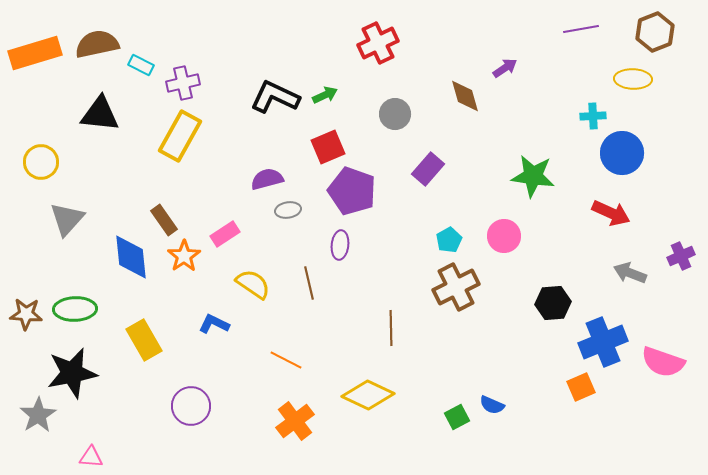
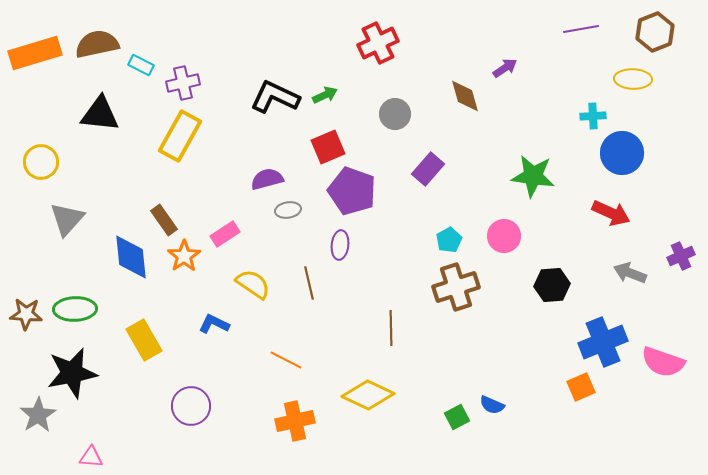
brown cross at (456, 287): rotated 9 degrees clockwise
black hexagon at (553, 303): moved 1 px left, 18 px up
orange cross at (295, 421): rotated 24 degrees clockwise
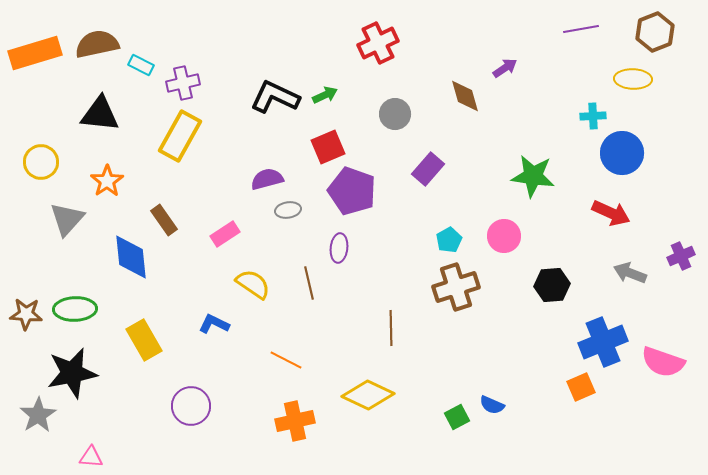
purple ellipse at (340, 245): moved 1 px left, 3 px down
orange star at (184, 256): moved 77 px left, 75 px up
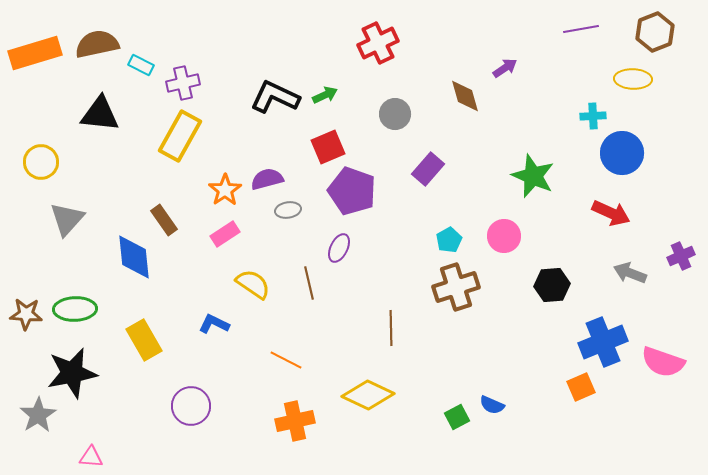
green star at (533, 176): rotated 15 degrees clockwise
orange star at (107, 181): moved 118 px right, 9 px down
purple ellipse at (339, 248): rotated 20 degrees clockwise
blue diamond at (131, 257): moved 3 px right
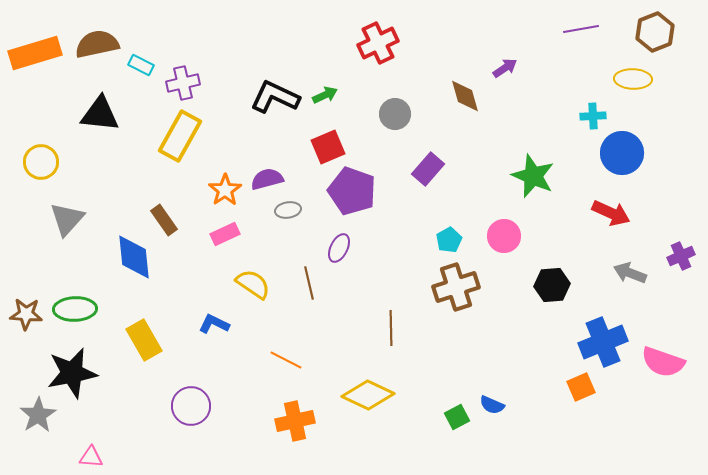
pink rectangle at (225, 234): rotated 8 degrees clockwise
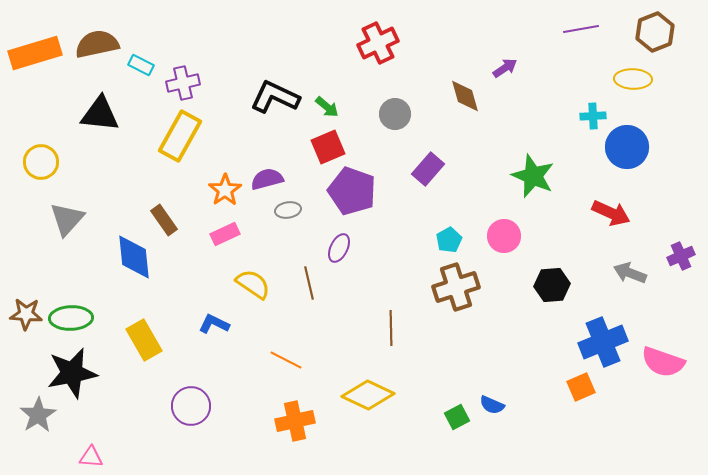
green arrow at (325, 95): moved 2 px right, 12 px down; rotated 65 degrees clockwise
blue circle at (622, 153): moved 5 px right, 6 px up
green ellipse at (75, 309): moved 4 px left, 9 px down
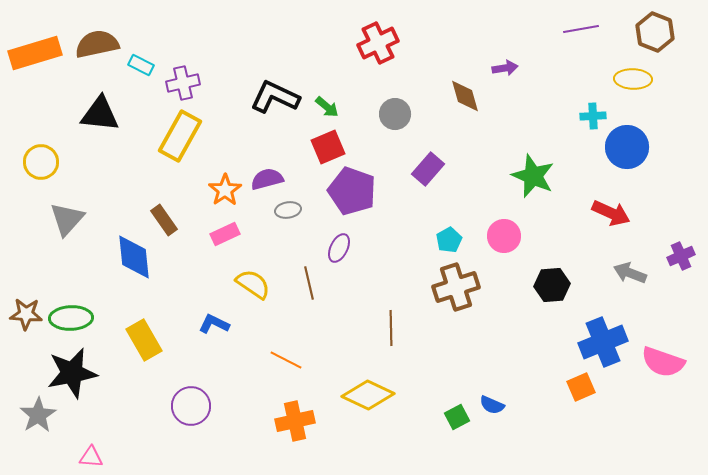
brown hexagon at (655, 32): rotated 18 degrees counterclockwise
purple arrow at (505, 68): rotated 25 degrees clockwise
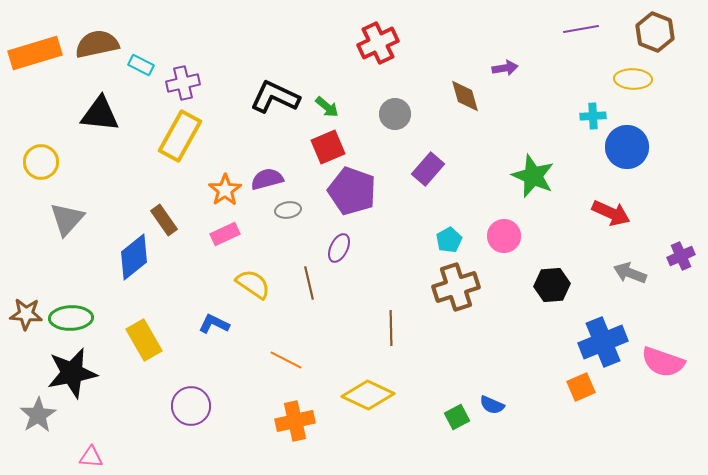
blue diamond at (134, 257): rotated 57 degrees clockwise
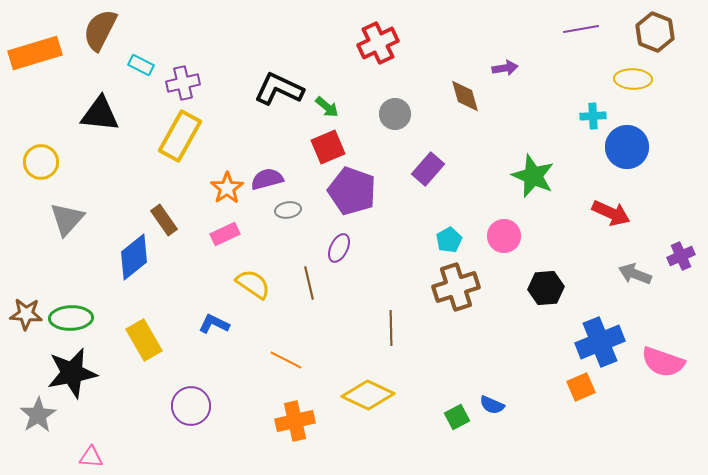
brown semicircle at (97, 44): moved 3 px right, 14 px up; rotated 51 degrees counterclockwise
black L-shape at (275, 97): moved 4 px right, 8 px up
orange star at (225, 190): moved 2 px right, 2 px up
gray arrow at (630, 273): moved 5 px right, 1 px down
black hexagon at (552, 285): moved 6 px left, 3 px down
blue cross at (603, 342): moved 3 px left
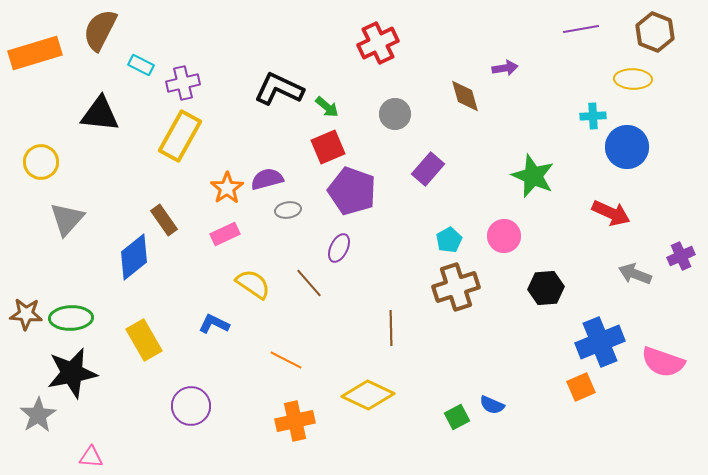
brown line at (309, 283): rotated 28 degrees counterclockwise
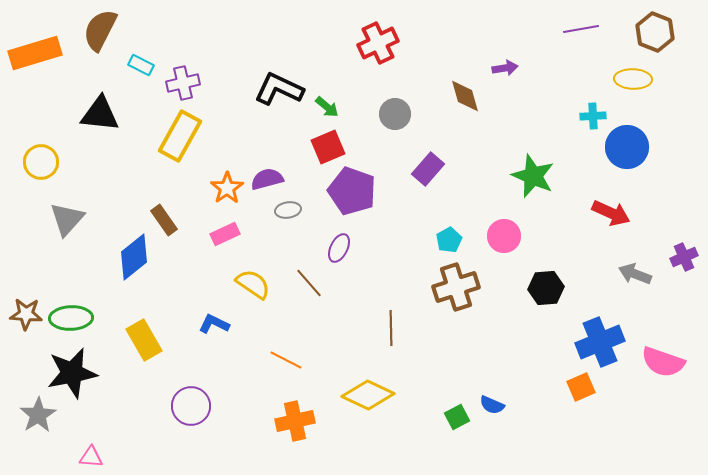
purple cross at (681, 256): moved 3 px right, 1 px down
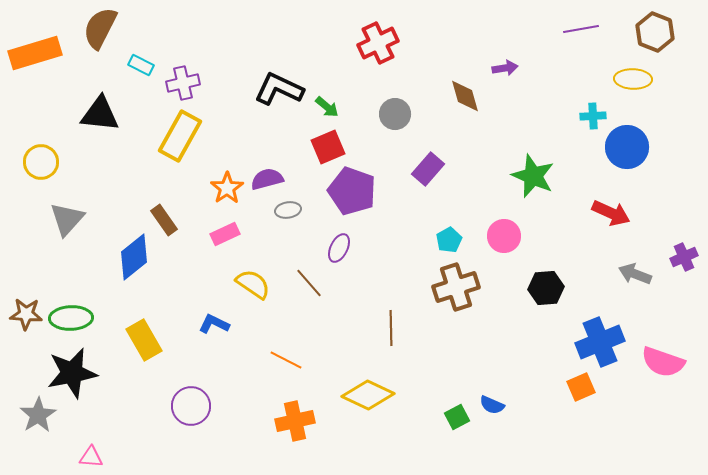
brown semicircle at (100, 30): moved 2 px up
